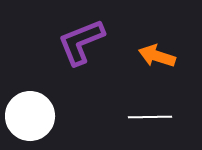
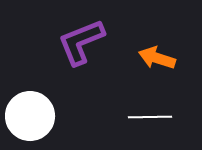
orange arrow: moved 2 px down
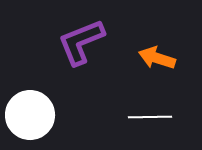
white circle: moved 1 px up
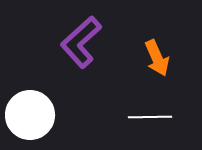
purple L-shape: rotated 20 degrees counterclockwise
orange arrow: rotated 132 degrees counterclockwise
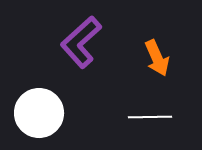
white circle: moved 9 px right, 2 px up
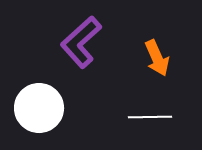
white circle: moved 5 px up
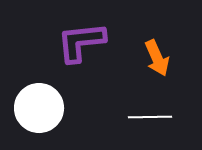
purple L-shape: rotated 36 degrees clockwise
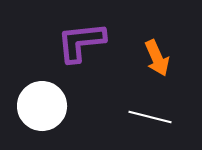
white circle: moved 3 px right, 2 px up
white line: rotated 15 degrees clockwise
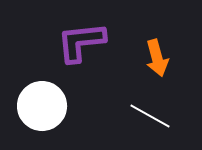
orange arrow: rotated 9 degrees clockwise
white line: moved 1 px up; rotated 15 degrees clockwise
